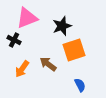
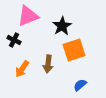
pink triangle: moved 1 px right, 2 px up
black star: rotated 12 degrees counterclockwise
brown arrow: rotated 120 degrees counterclockwise
blue semicircle: rotated 104 degrees counterclockwise
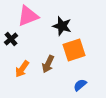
black star: rotated 24 degrees counterclockwise
black cross: moved 3 px left, 1 px up; rotated 24 degrees clockwise
brown arrow: rotated 18 degrees clockwise
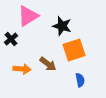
pink triangle: rotated 10 degrees counterclockwise
brown arrow: rotated 78 degrees counterclockwise
orange arrow: rotated 120 degrees counterclockwise
blue semicircle: moved 5 px up; rotated 120 degrees clockwise
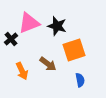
pink triangle: moved 1 px right, 7 px down; rotated 10 degrees clockwise
black star: moved 5 px left
orange arrow: moved 2 px down; rotated 60 degrees clockwise
